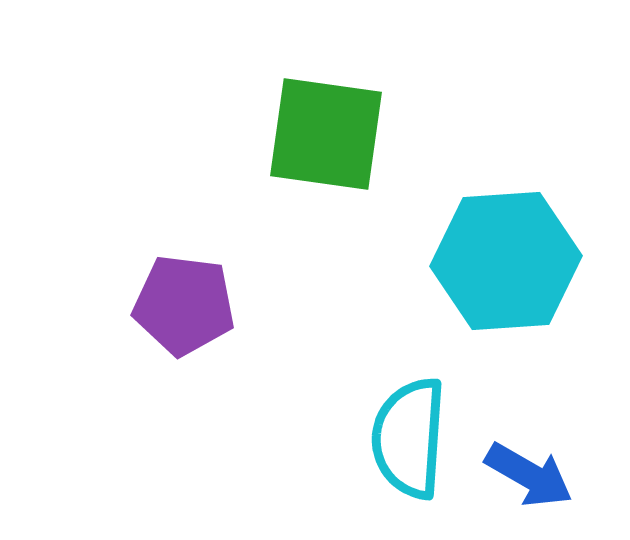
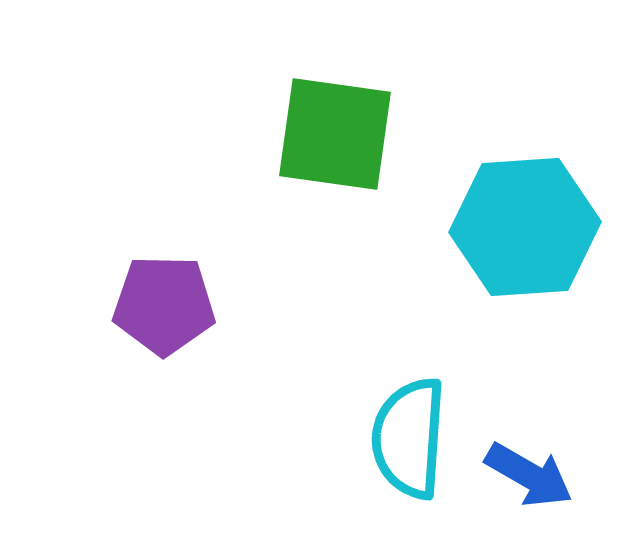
green square: moved 9 px right
cyan hexagon: moved 19 px right, 34 px up
purple pentagon: moved 20 px left; rotated 6 degrees counterclockwise
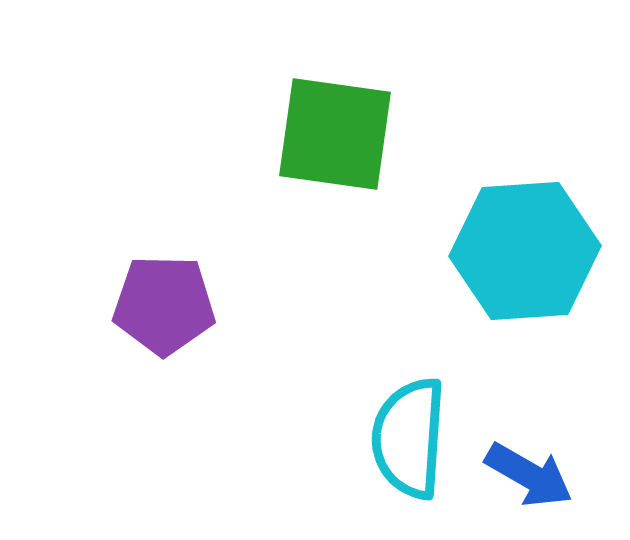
cyan hexagon: moved 24 px down
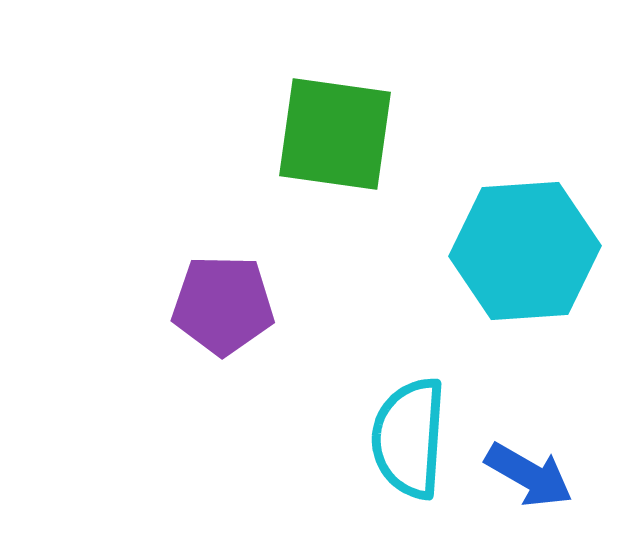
purple pentagon: moved 59 px right
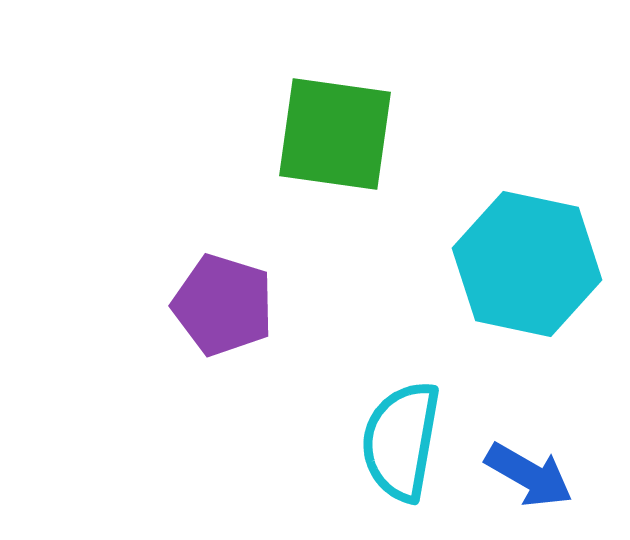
cyan hexagon: moved 2 px right, 13 px down; rotated 16 degrees clockwise
purple pentagon: rotated 16 degrees clockwise
cyan semicircle: moved 8 px left, 3 px down; rotated 6 degrees clockwise
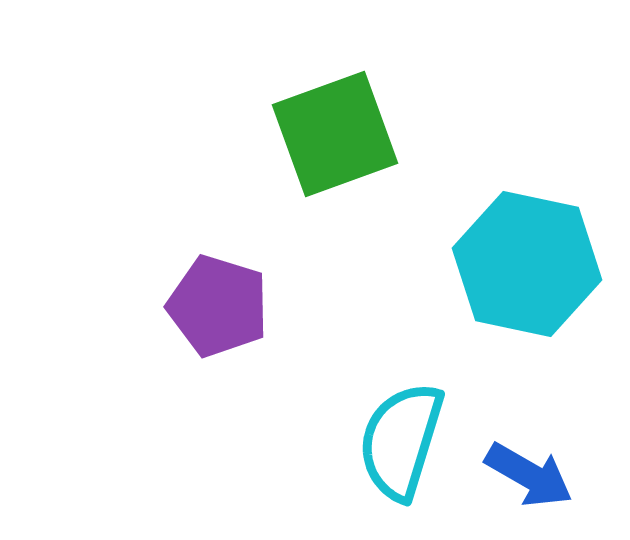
green square: rotated 28 degrees counterclockwise
purple pentagon: moved 5 px left, 1 px down
cyan semicircle: rotated 7 degrees clockwise
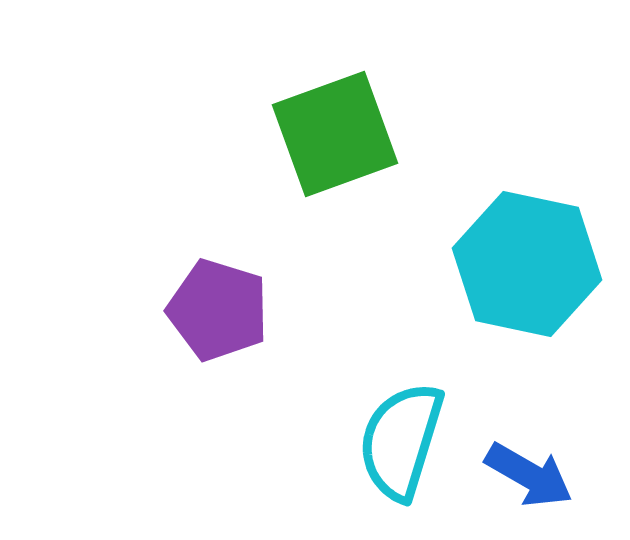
purple pentagon: moved 4 px down
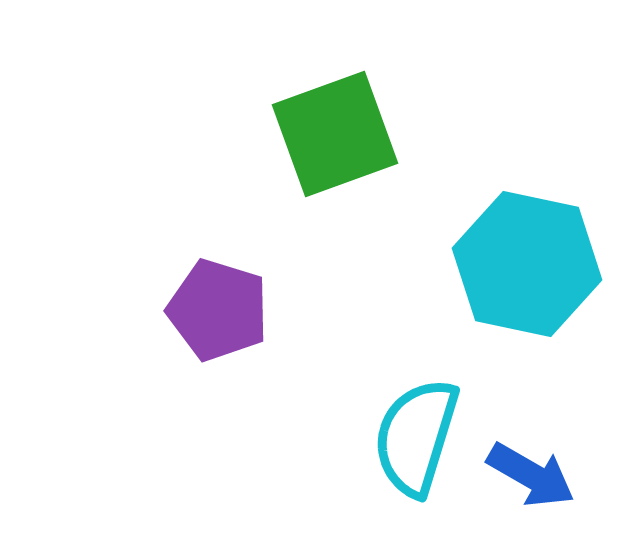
cyan semicircle: moved 15 px right, 4 px up
blue arrow: moved 2 px right
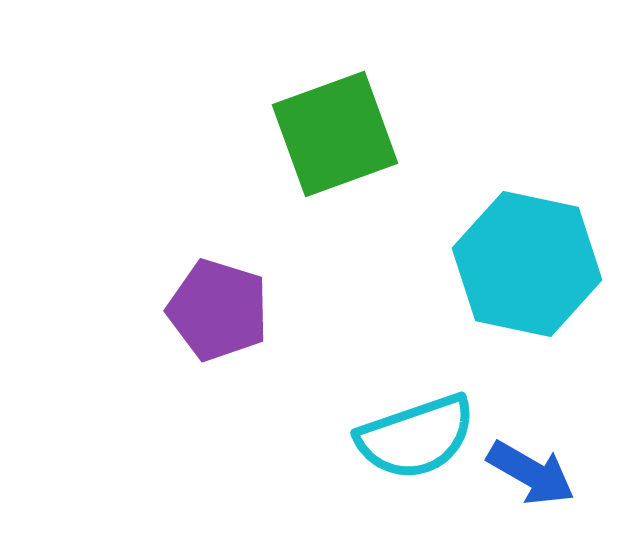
cyan semicircle: rotated 126 degrees counterclockwise
blue arrow: moved 2 px up
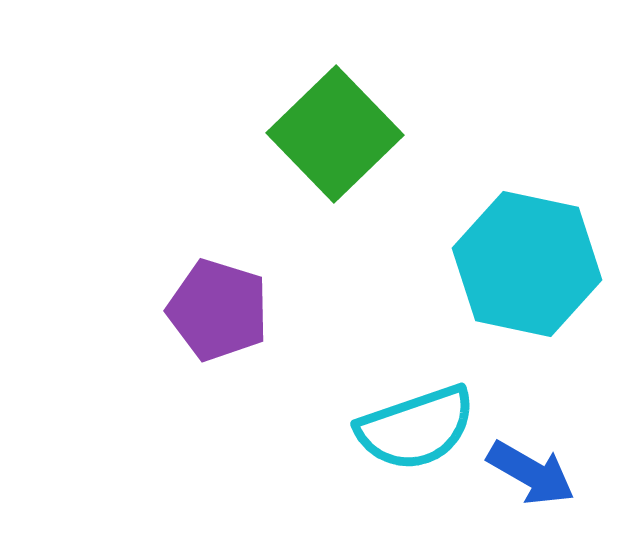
green square: rotated 24 degrees counterclockwise
cyan semicircle: moved 9 px up
